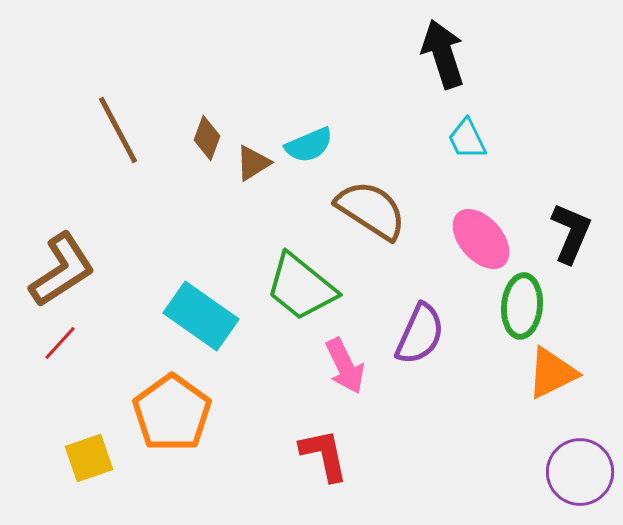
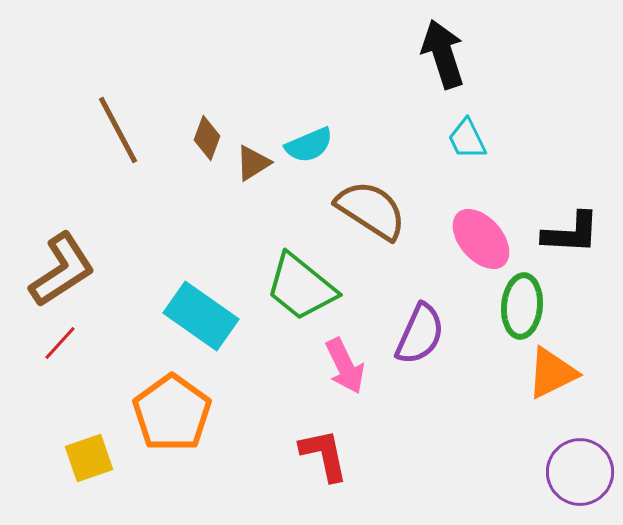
black L-shape: rotated 70 degrees clockwise
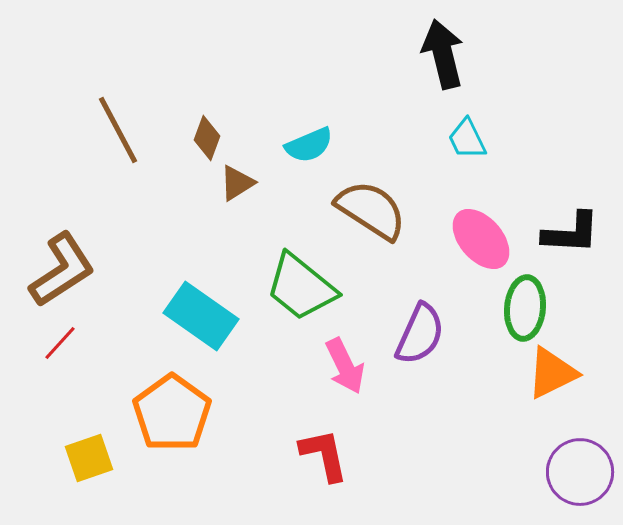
black arrow: rotated 4 degrees clockwise
brown triangle: moved 16 px left, 20 px down
green ellipse: moved 3 px right, 2 px down
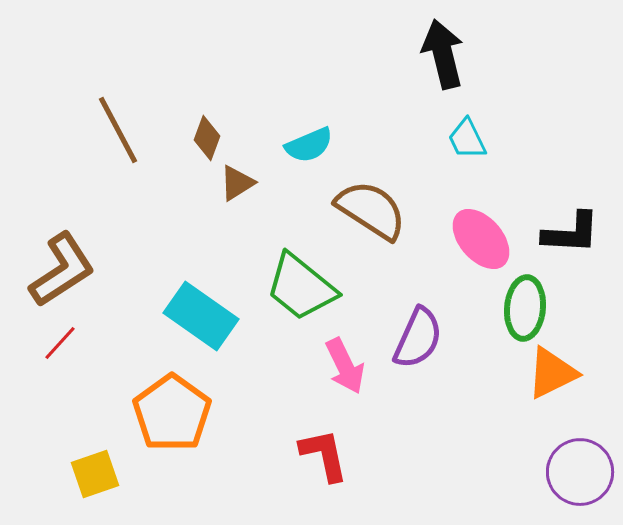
purple semicircle: moved 2 px left, 4 px down
yellow square: moved 6 px right, 16 px down
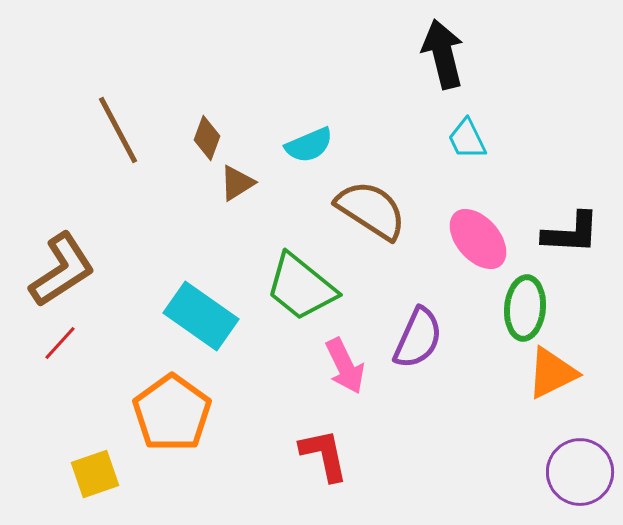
pink ellipse: moved 3 px left
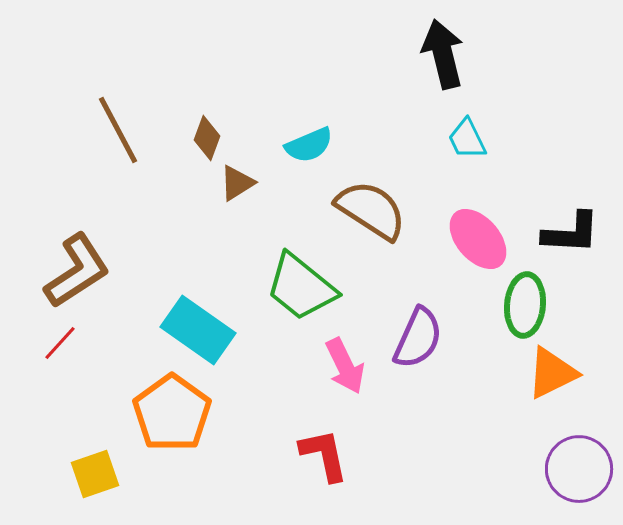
brown L-shape: moved 15 px right, 1 px down
green ellipse: moved 3 px up
cyan rectangle: moved 3 px left, 14 px down
purple circle: moved 1 px left, 3 px up
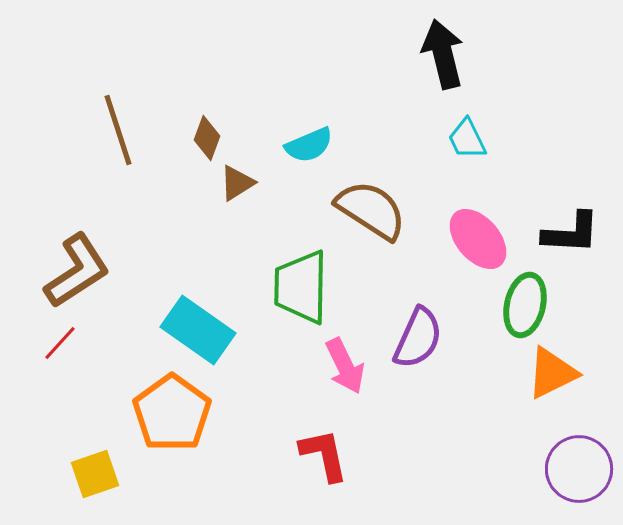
brown line: rotated 10 degrees clockwise
green trapezoid: rotated 52 degrees clockwise
green ellipse: rotated 8 degrees clockwise
